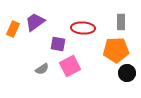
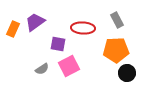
gray rectangle: moved 4 px left, 2 px up; rotated 28 degrees counterclockwise
pink square: moved 1 px left
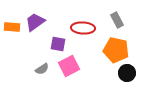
orange rectangle: moved 1 px left, 2 px up; rotated 70 degrees clockwise
orange pentagon: rotated 15 degrees clockwise
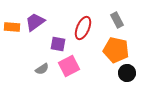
red ellipse: rotated 70 degrees counterclockwise
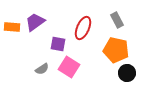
pink square: moved 1 px down; rotated 30 degrees counterclockwise
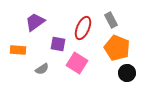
gray rectangle: moved 6 px left
orange rectangle: moved 6 px right, 23 px down
orange pentagon: moved 1 px right, 2 px up; rotated 10 degrees clockwise
pink square: moved 8 px right, 4 px up
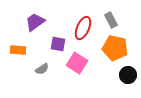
orange pentagon: moved 2 px left; rotated 10 degrees counterclockwise
black circle: moved 1 px right, 2 px down
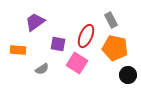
red ellipse: moved 3 px right, 8 px down
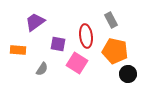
red ellipse: rotated 30 degrees counterclockwise
orange pentagon: moved 3 px down
gray semicircle: rotated 24 degrees counterclockwise
black circle: moved 1 px up
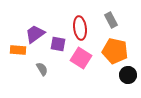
purple trapezoid: moved 12 px down
red ellipse: moved 6 px left, 8 px up
pink square: moved 4 px right, 5 px up
gray semicircle: rotated 64 degrees counterclockwise
black circle: moved 1 px down
